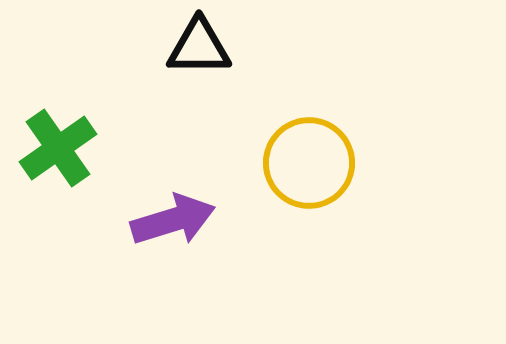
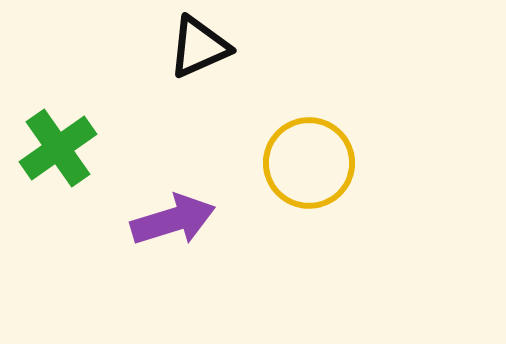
black triangle: rotated 24 degrees counterclockwise
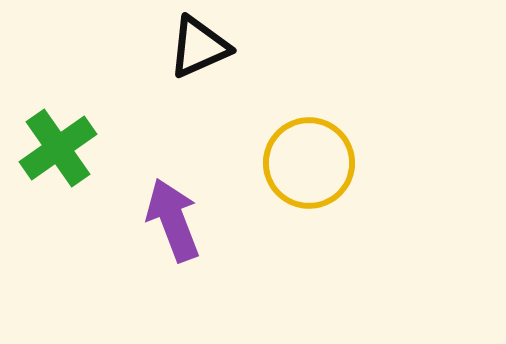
purple arrow: rotated 94 degrees counterclockwise
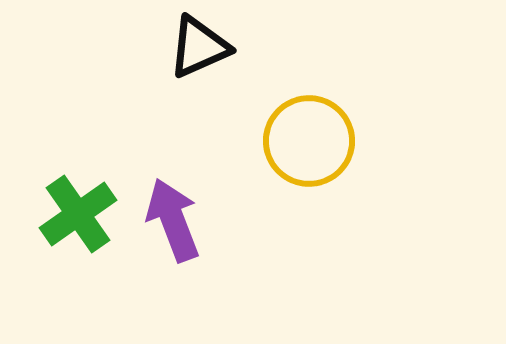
green cross: moved 20 px right, 66 px down
yellow circle: moved 22 px up
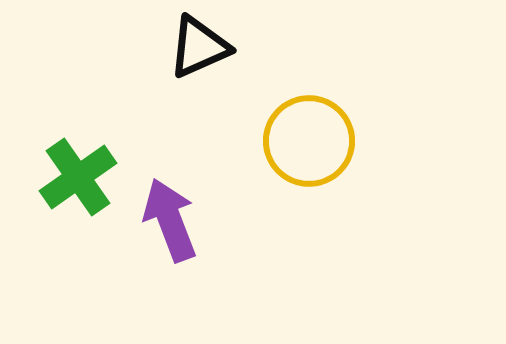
green cross: moved 37 px up
purple arrow: moved 3 px left
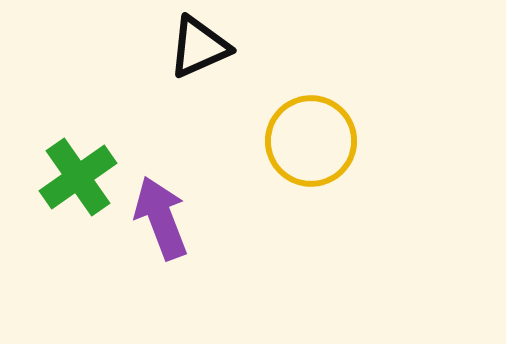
yellow circle: moved 2 px right
purple arrow: moved 9 px left, 2 px up
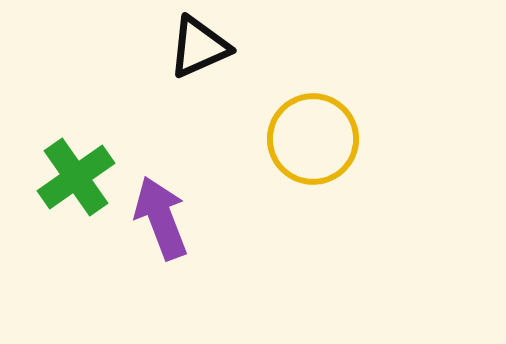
yellow circle: moved 2 px right, 2 px up
green cross: moved 2 px left
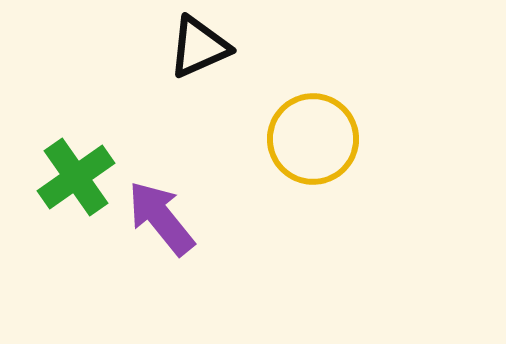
purple arrow: rotated 18 degrees counterclockwise
